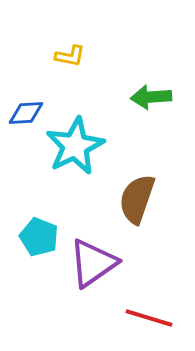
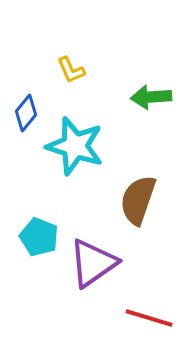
yellow L-shape: moved 1 px right, 14 px down; rotated 56 degrees clockwise
blue diamond: rotated 48 degrees counterclockwise
cyan star: rotated 28 degrees counterclockwise
brown semicircle: moved 1 px right, 1 px down
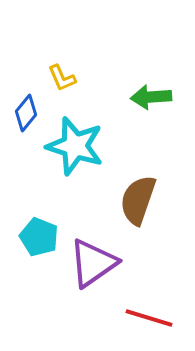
yellow L-shape: moved 9 px left, 8 px down
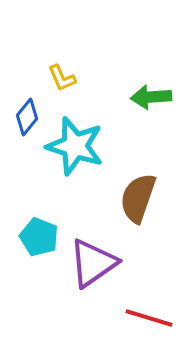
blue diamond: moved 1 px right, 4 px down
brown semicircle: moved 2 px up
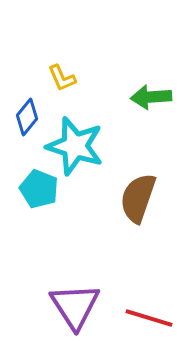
cyan pentagon: moved 48 px up
purple triangle: moved 18 px left, 43 px down; rotated 28 degrees counterclockwise
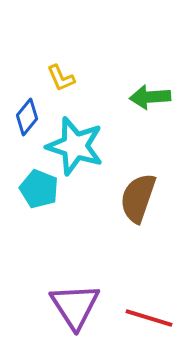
yellow L-shape: moved 1 px left
green arrow: moved 1 px left
